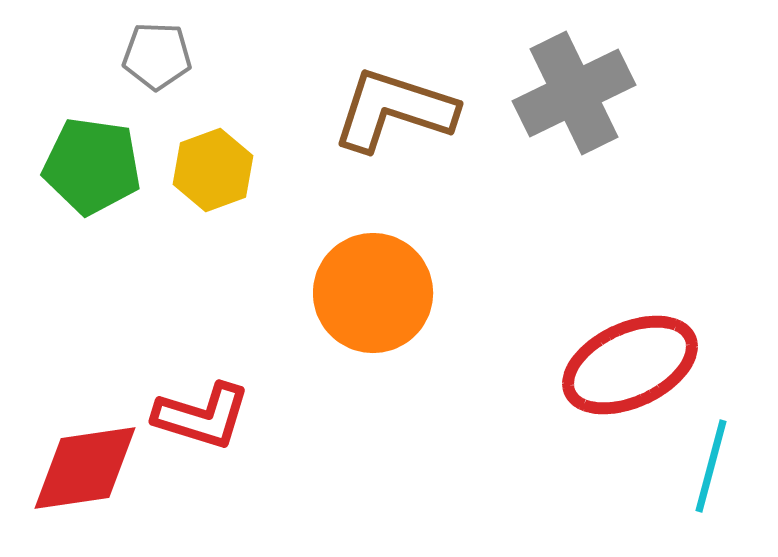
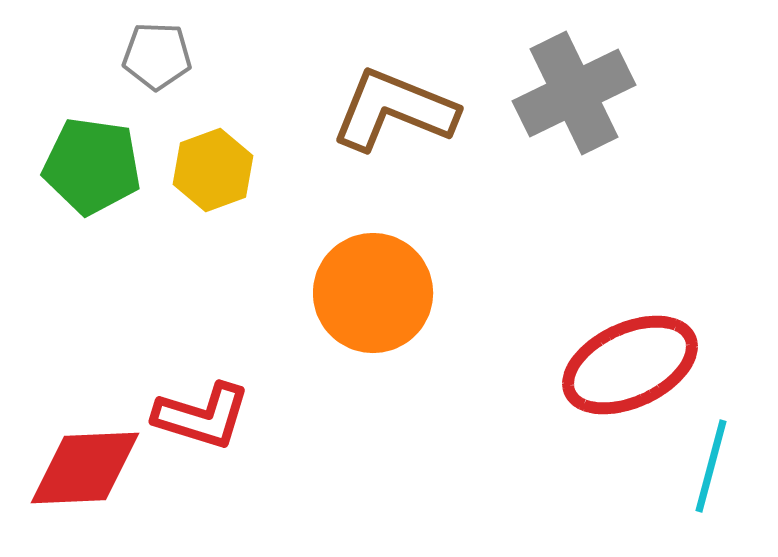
brown L-shape: rotated 4 degrees clockwise
red diamond: rotated 6 degrees clockwise
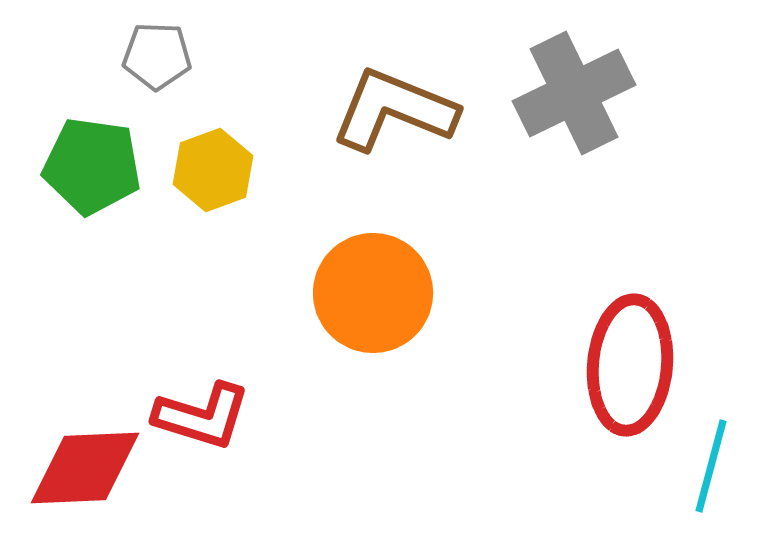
red ellipse: rotated 60 degrees counterclockwise
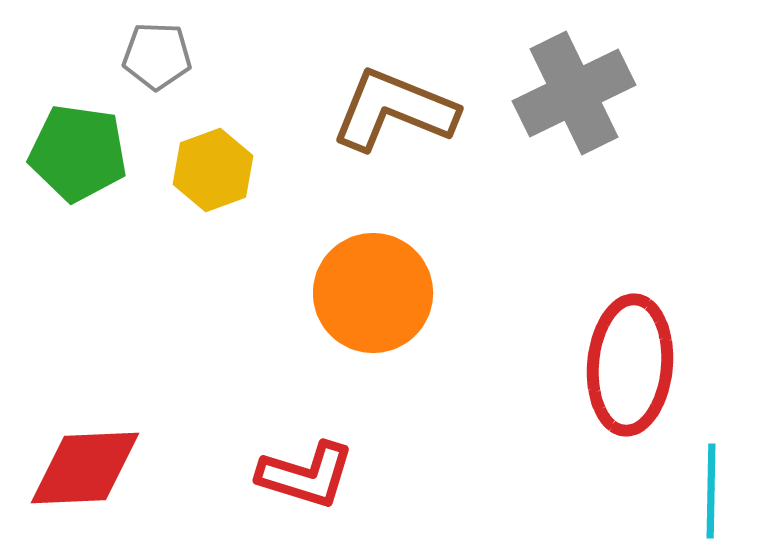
green pentagon: moved 14 px left, 13 px up
red L-shape: moved 104 px right, 59 px down
cyan line: moved 25 px down; rotated 14 degrees counterclockwise
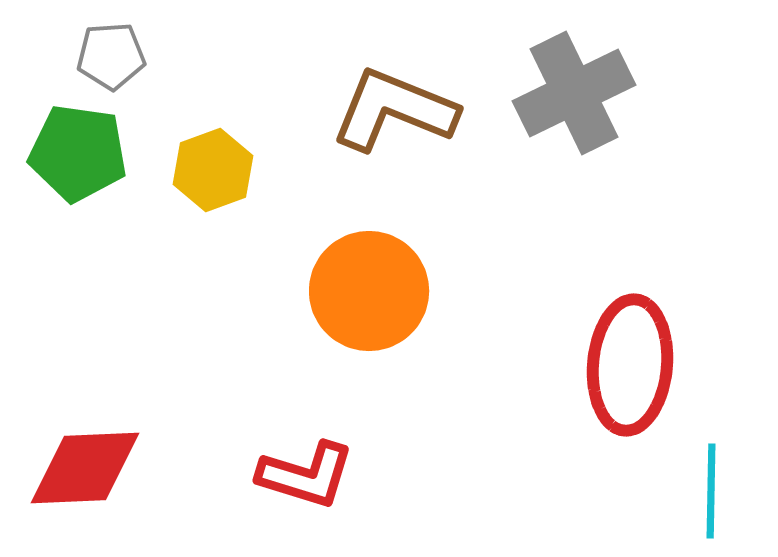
gray pentagon: moved 46 px left; rotated 6 degrees counterclockwise
orange circle: moved 4 px left, 2 px up
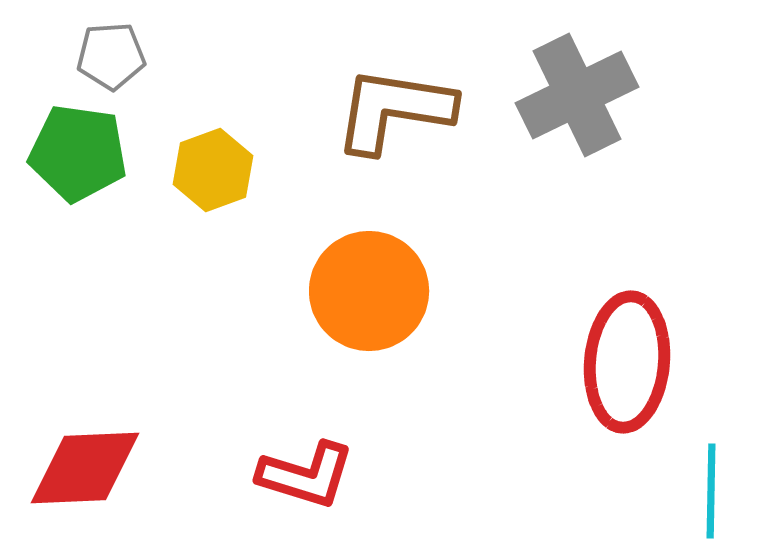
gray cross: moved 3 px right, 2 px down
brown L-shape: rotated 13 degrees counterclockwise
red ellipse: moved 3 px left, 3 px up
